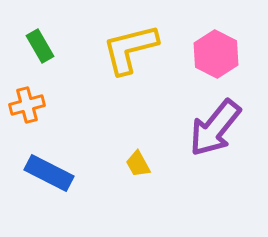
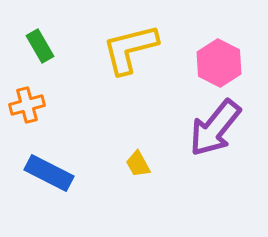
pink hexagon: moved 3 px right, 9 px down
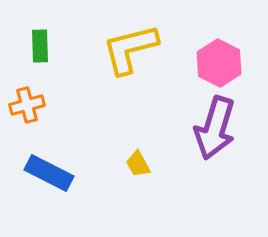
green rectangle: rotated 28 degrees clockwise
purple arrow: rotated 22 degrees counterclockwise
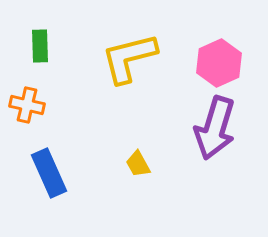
yellow L-shape: moved 1 px left, 9 px down
pink hexagon: rotated 9 degrees clockwise
orange cross: rotated 28 degrees clockwise
blue rectangle: rotated 39 degrees clockwise
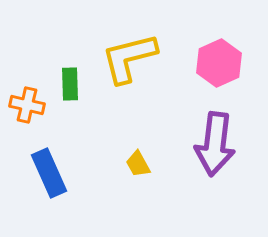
green rectangle: moved 30 px right, 38 px down
purple arrow: moved 16 px down; rotated 10 degrees counterclockwise
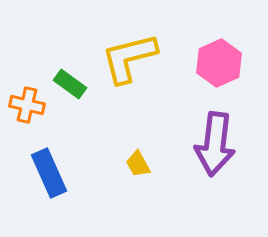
green rectangle: rotated 52 degrees counterclockwise
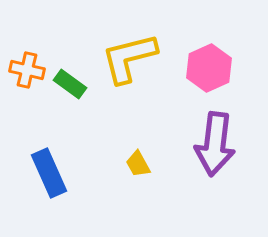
pink hexagon: moved 10 px left, 5 px down
orange cross: moved 35 px up
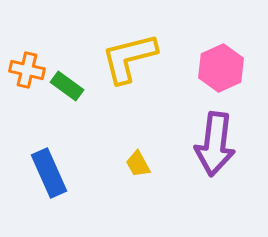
pink hexagon: moved 12 px right
green rectangle: moved 3 px left, 2 px down
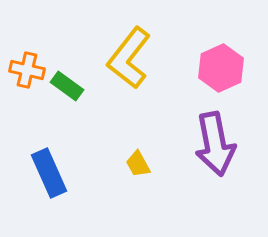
yellow L-shape: rotated 38 degrees counterclockwise
purple arrow: rotated 18 degrees counterclockwise
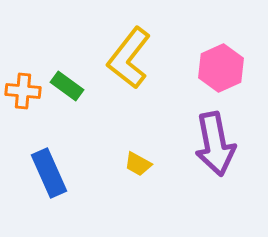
orange cross: moved 4 px left, 21 px down; rotated 8 degrees counterclockwise
yellow trapezoid: rotated 32 degrees counterclockwise
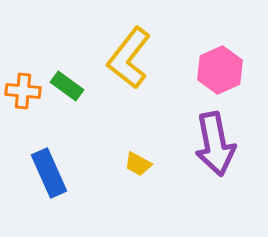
pink hexagon: moved 1 px left, 2 px down
